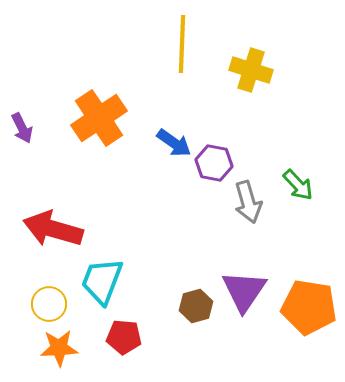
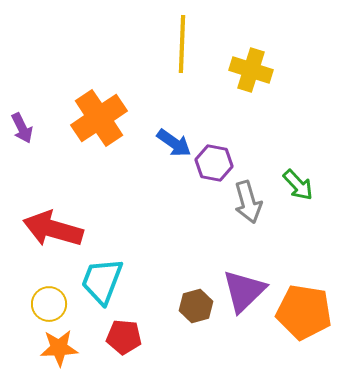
purple triangle: rotated 12 degrees clockwise
orange pentagon: moved 5 px left, 5 px down
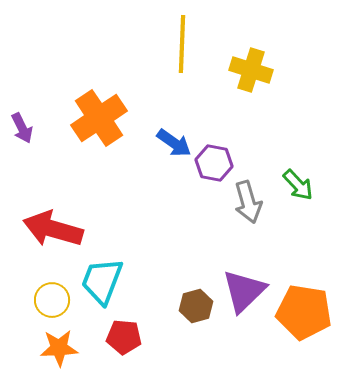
yellow circle: moved 3 px right, 4 px up
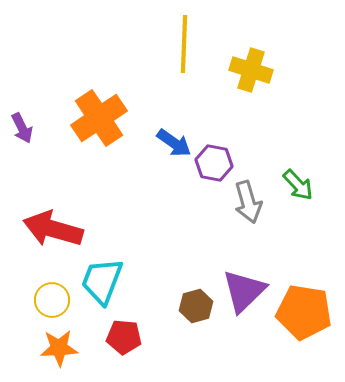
yellow line: moved 2 px right
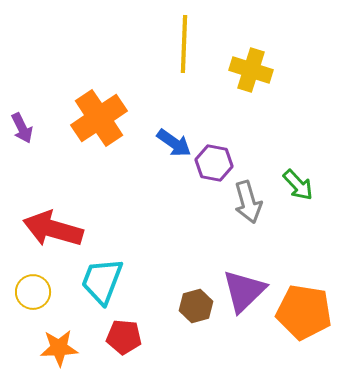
yellow circle: moved 19 px left, 8 px up
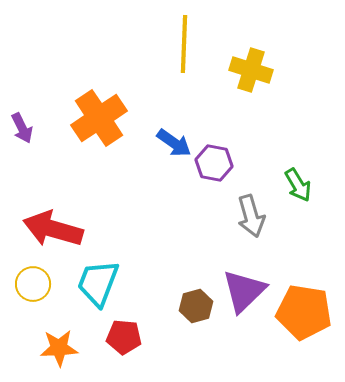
green arrow: rotated 12 degrees clockwise
gray arrow: moved 3 px right, 14 px down
cyan trapezoid: moved 4 px left, 2 px down
yellow circle: moved 8 px up
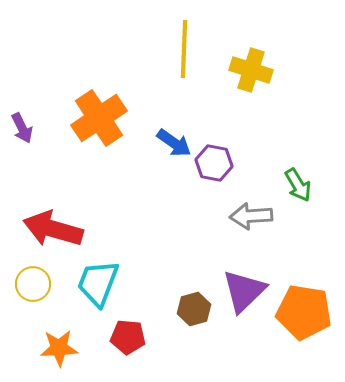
yellow line: moved 5 px down
gray arrow: rotated 102 degrees clockwise
brown hexagon: moved 2 px left, 3 px down
red pentagon: moved 4 px right
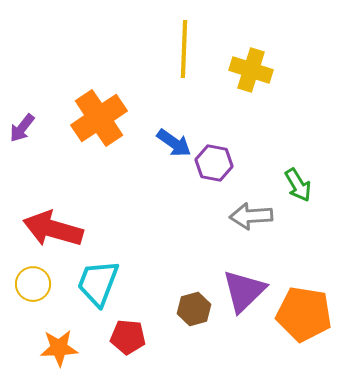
purple arrow: rotated 64 degrees clockwise
orange pentagon: moved 2 px down
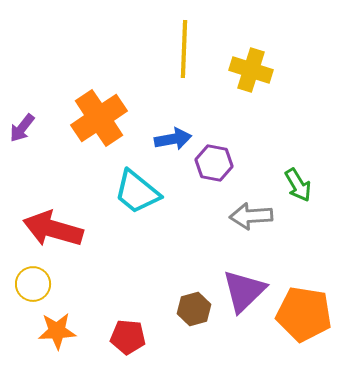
blue arrow: moved 1 px left, 4 px up; rotated 45 degrees counterclockwise
cyan trapezoid: moved 39 px right, 91 px up; rotated 72 degrees counterclockwise
orange star: moved 2 px left, 17 px up
